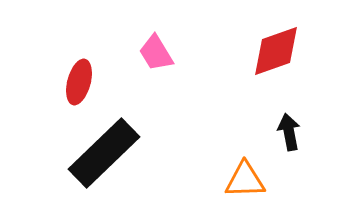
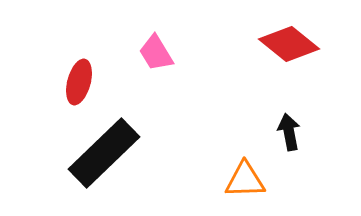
red diamond: moved 13 px right, 7 px up; rotated 58 degrees clockwise
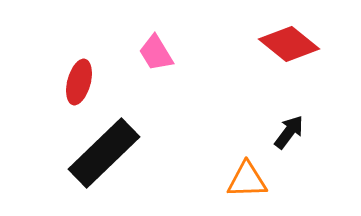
black arrow: rotated 48 degrees clockwise
orange triangle: moved 2 px right
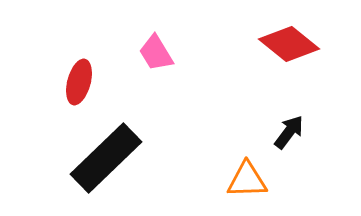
black rectangle: moved 2 px right, 5 px down
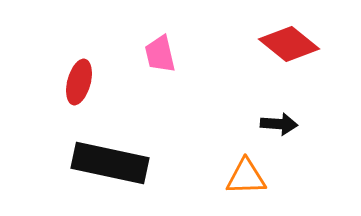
pink trapezoid: moved 4 px right, 1 px down; rotated 18 degrees clockwise
black arrow: moved 10 px left, 8 px up; rotated 57 degrees clockwise
black rectangle: moved 4 px right, 5 px down; rotated 56 degrees clockwise
orange triangle: moved 1 px left, 3 px up
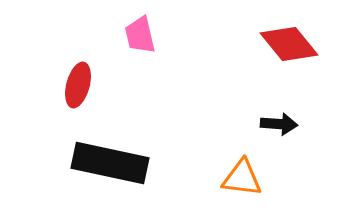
red diamond: rotated 12 degrees clockwise
pink trapezoid: moved 20 px left, 19 px up
red ellipse: moved 1 px left, 3 px down
orange triangle: moved 4 px left, 1 px down; rotated 9 degrees clockwise
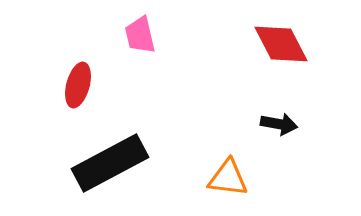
red diamond: moved 8 px left; rotated 12 degrees clockwise
black arrow: rotated 6 degrees clockwise
black rectangle: rotated 40 degrees counterclockwise
orange triangle: moved 14 px left
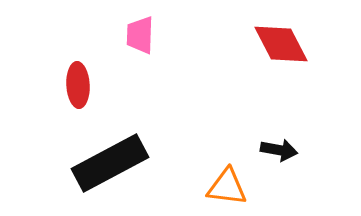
pink trapezoid: rotated 15 degrees clockwise
red ellipse: rotated 18 degrees counterclockwise
black arrow: moved 26 px down
orange triangle: moved 1 px left, 9 px down
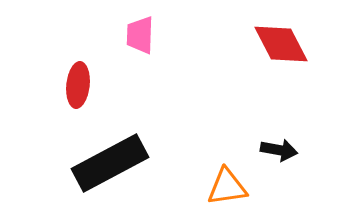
red ellipse: rotated 9 degrees clockwise
orange triangle: rotated 15 degrees counterclockwise
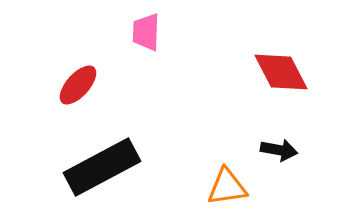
pink trapezoid: moved 6 px right, 3 px up
red diamond: moved 28 px down
red ellipse: rotated 36 degrees clockwise
black rectangle: moved 8 px left, 4 px down
